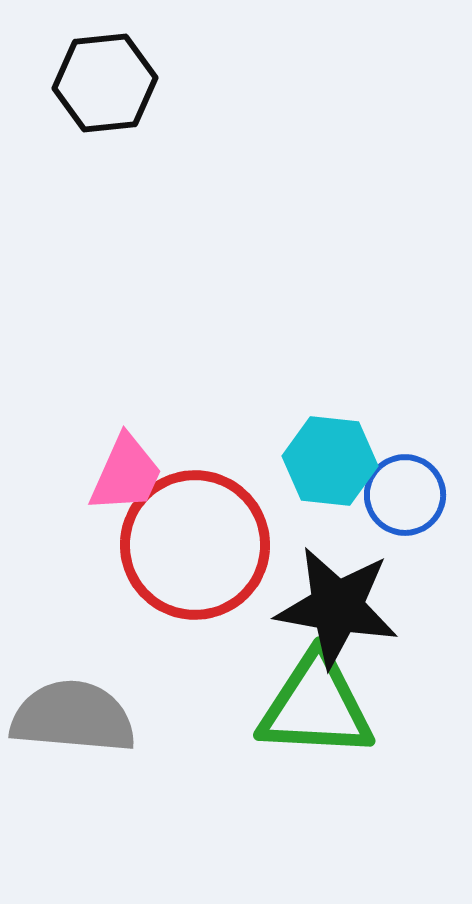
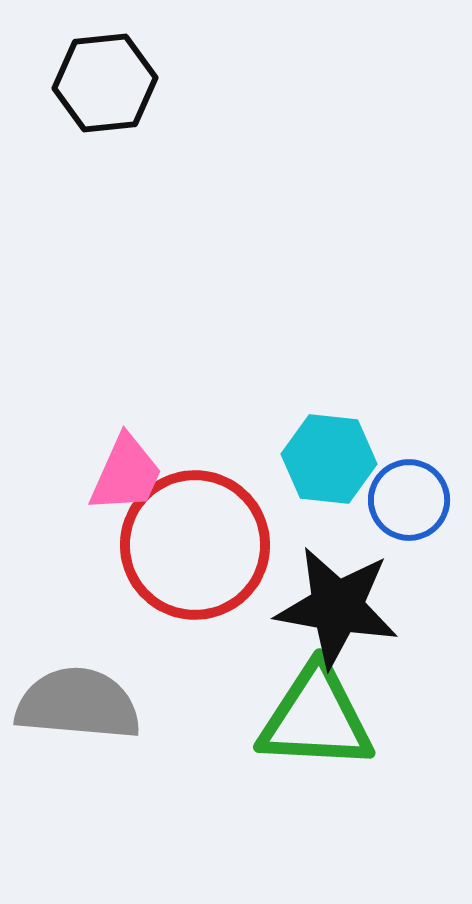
cyan hexagon: moved 1 px left, 2 px up
blue circle: moved 4 px right, 5 px down
green triangle: moved 12 px down
gray semicircle: moved 5 px right, 13 px up
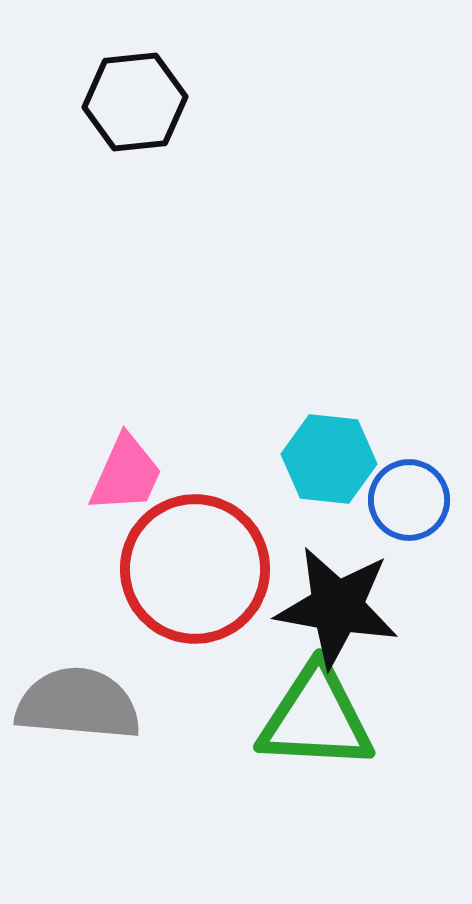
black hexagon: moved 30 px right, 19 px down
red circle: moved 24 px down
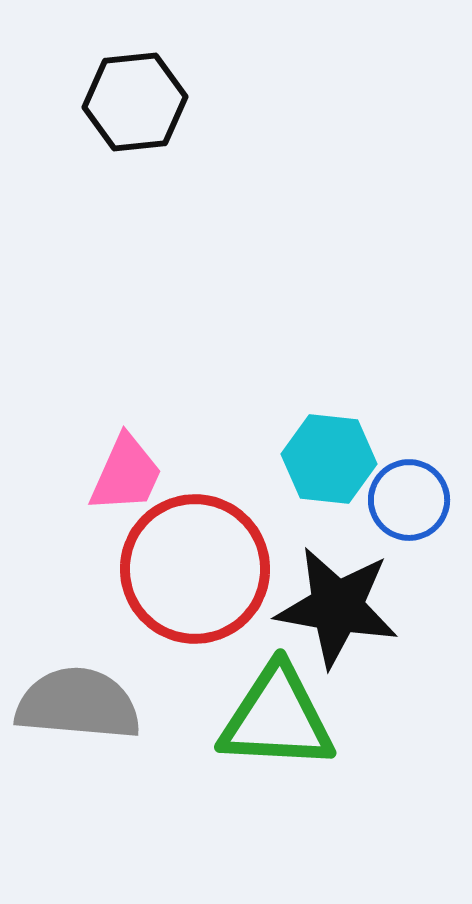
green triangle: moved 39 px left
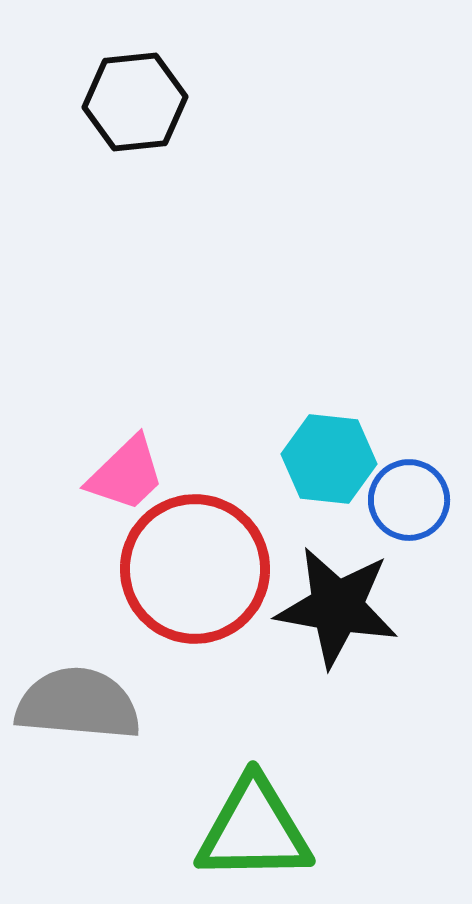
pink trapezoid: rotated 22 degrees clockwise
green triangle: moved 23 px left, 112 px down; rotated 4 degrees counterclockwise
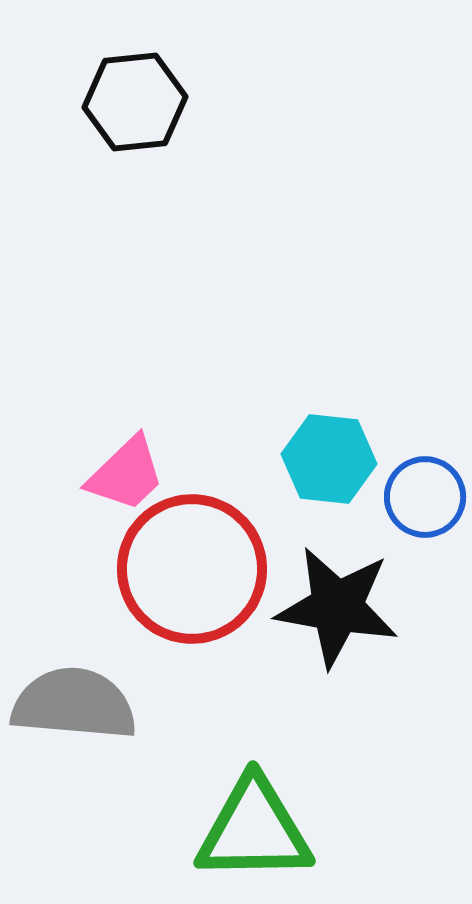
blue circle: moved 16 px right, 3 px up
red circle: moved 3 px left
gray semicircle: moved 4 px left
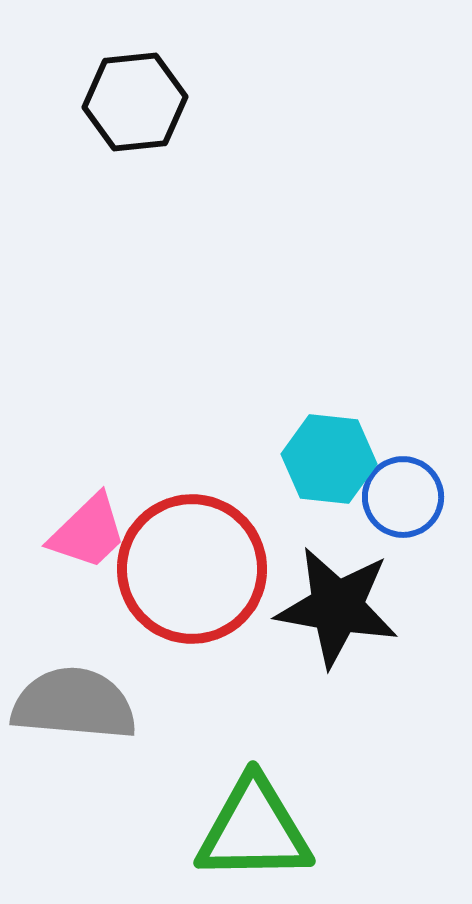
pink trapezoid: moved 38 px left, 58 px down
blue circle: moved 22 px left
